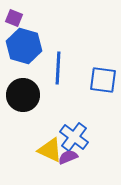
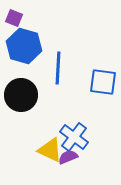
blue square: moved 2 px down
black circle: moved 2 px left
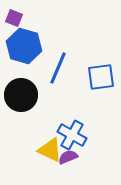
blue line: rotated 20 degrees clockwise
blue square: moved 2 px left, 5 px up; rotated 16 degrees counterclockwise
blue cross: moved 2 px left, 2 px up; rotated 8 degrees counterclockwise
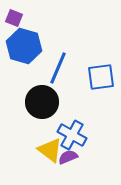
black circle: moved 21 px right, 7 px down
yellow triangle: rotated 12 degrees clockwise
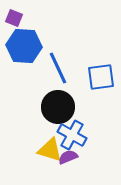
blue hexagon: rotated 12 degrees counterclockwise
blue line: rotated 48 degrees counterclockwise
black circle: moved 16 px right, 5 px down
yellow triangle: rotated 20 degrees counterclockwise
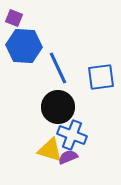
blue cross: rotated 8 degrees counterclockwise
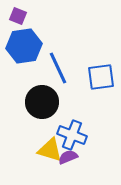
purple square: moved 4 px right, 2 px up
blue hexagon: rotated 12 degrees counterclockwise
black circle: moved 16 px left, 5 px up
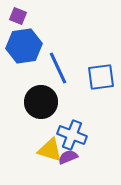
black circle: moved 1 px left
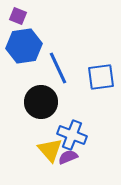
yellow triangle: rotated 32 degrees clockwise
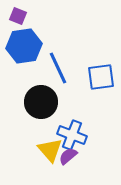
purple semicircle: moved 1 px up; rotated 18 degrees counterclockwise
